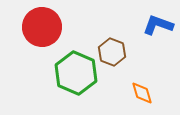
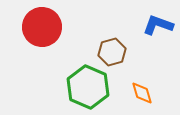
brown hexagon: rotated 24 degrees clockwise
green hexagon: moved 12 px right, 14 px down
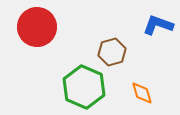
red circle: moved 5 px left
green hexagon: moved 4 px left
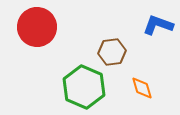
brown hexagon: rotated 8 degrees clockwise
orange diamond: moved 5 px up
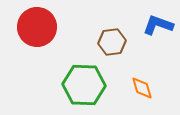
brown hexagon: moved 10 px up
green hexagon: moved 2 px up; rotated 21 degrees counterclockwise
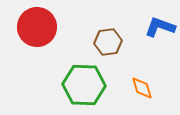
blue L-shape: moved 2 px right, 2 px down
brown hexagon: moved 4 px left
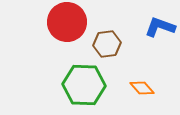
red circle: moved 30 px right, 5 px up
brown hexagon: moved 1 px left, 2 px down
orange diamond: rotated 25 degrees counterclockwise
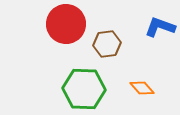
red circle: moved 1 px left, 2 px down
green hexagon: moved 4 px down
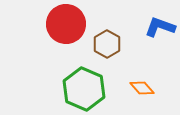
brown hexagon: rotated 24 degrees counterclockwise
green hexagon: rotated 21 degrees clockwise
